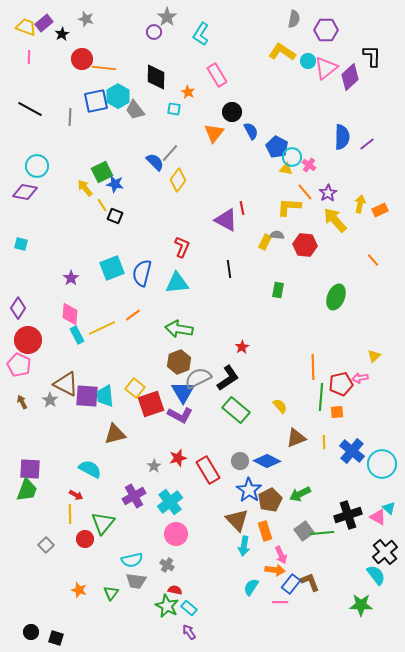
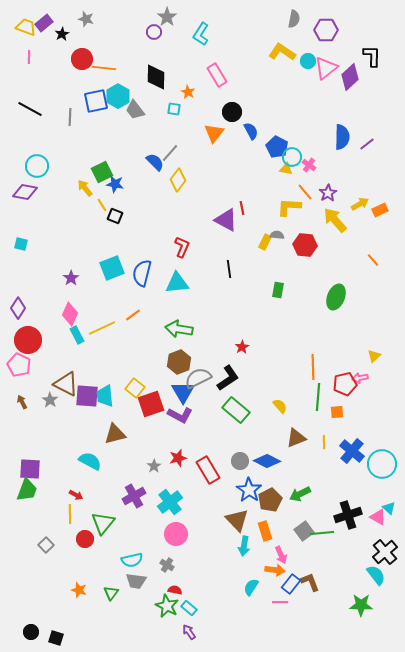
yellow arrow at (360, 204): rotated 48 degrees clockwise
pink diamond at (70, 314): rotated 20 degrees clockwise
red pentagon at (341, 384): moved 4 px right
green line at (321, 397): moved 3 px left
cyan semicircle at (90, 469): moved 8 px up
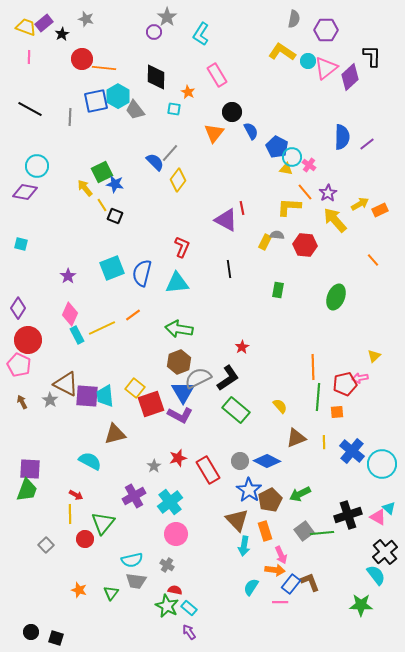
purple star at (71, 278): moved 3 px left, 2 px up
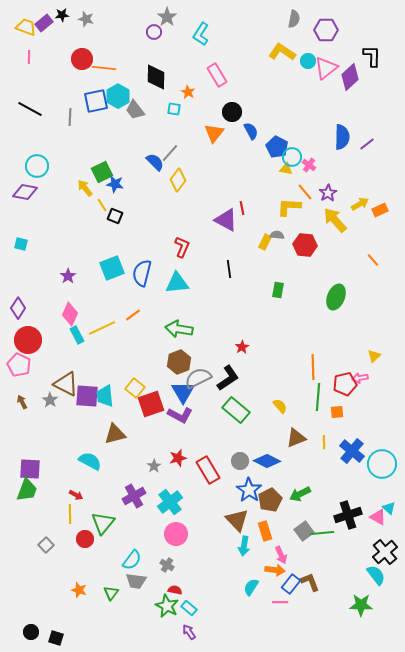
black star at (62, 34): moved 19 px up; rotated 24 degrees clockwise
cyan semicircle at (132, 560): rotated 40 degrees counterclockwise
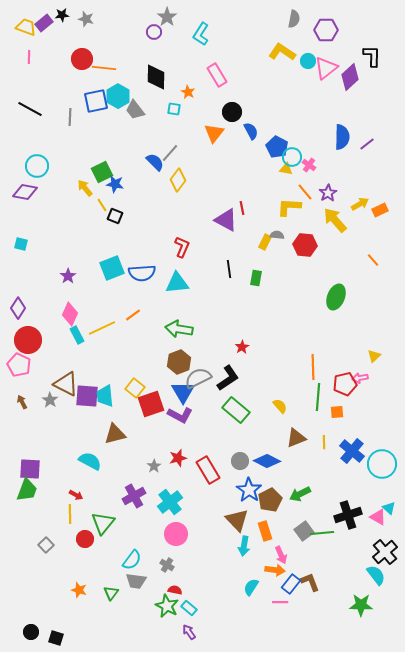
blue semicircle at (142, 273): rotated 108 degrees counterclockwise
green rectangle at (278, 290): moved 22 px left, 12 px up
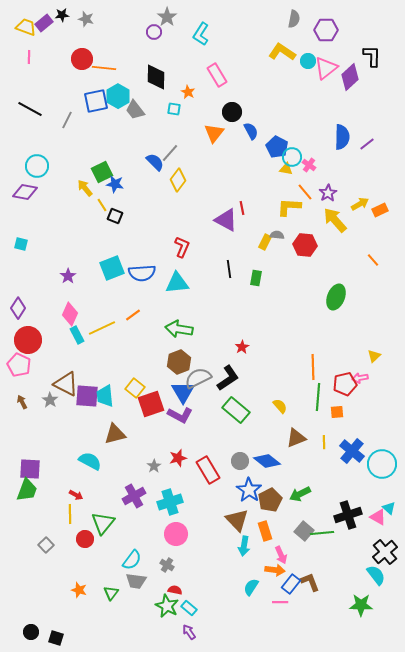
gray line at (70, 117): moved 3 px left, 3 px down; rotated 24 degrees clockwise
blue diamond at (267, 461): rotated 12 degrees clockwise
cyan cross at (170, 502): rotated 20 degrees clockwise
gray square at (304, 531): rotated 12 degrees counterclockwise
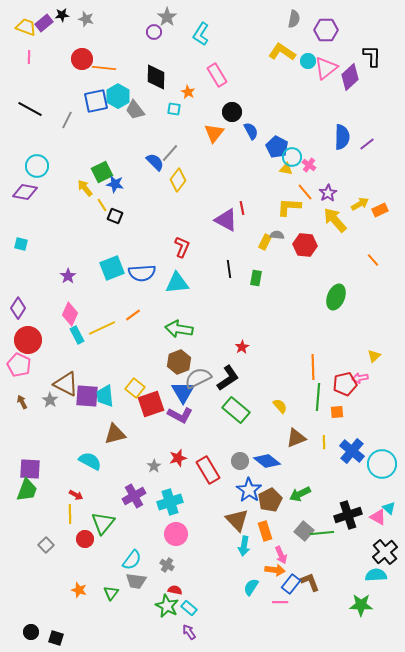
cyan semicircle at (376, 575): rotated 55 degrees counterclockwise
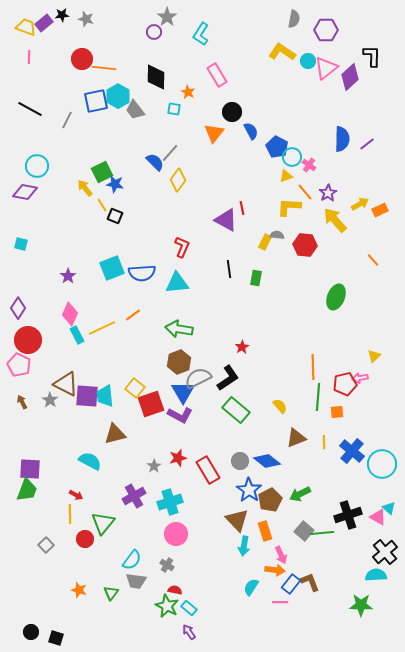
blue semicircle at (342, 137): moved 2 px down
yellow triangle at (286, 169): moved 7 px down; rotated 32 degrees counterclockwise
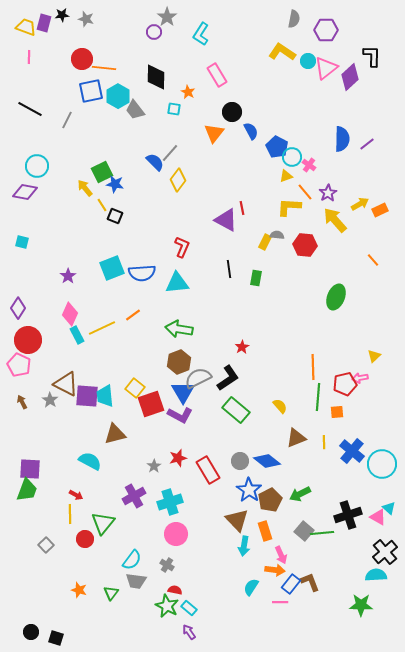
purple rectangle at (44, 23): rotated 36 degrees counterclockwise
blue square at (96, 101): moved 5 px left, 10 px up
cyan square at (21, 244): moved 1 px right, 2 px up
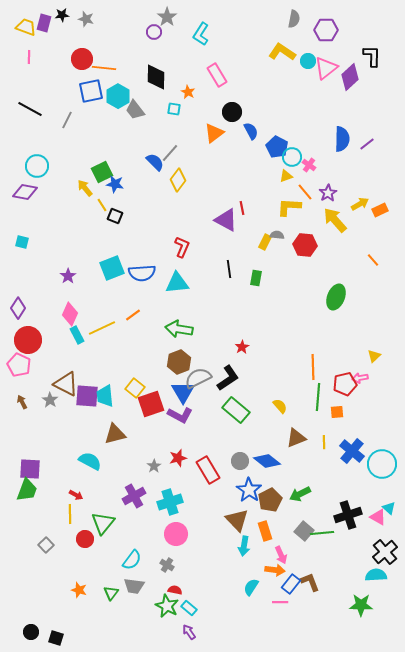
orange triangle at (214, 133): rotated 15 degrees clockwise
gray trapezoid at (136, 581): moved 2 px left, 5 px down
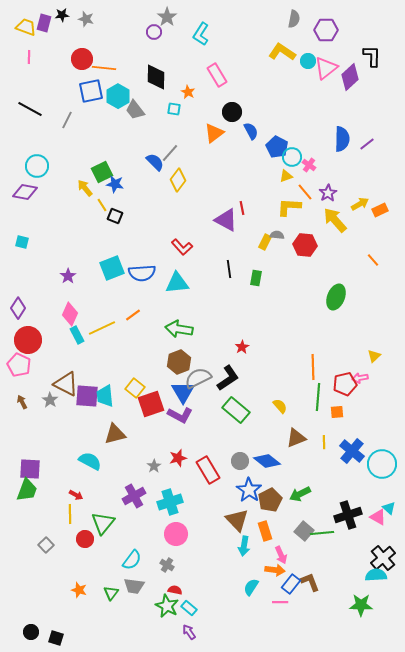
red L-shape at (182, 247): rotated 115 degrees clockwise
black cross at (385, 552): moved 2 px left, 6 px down
